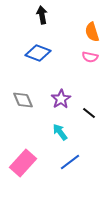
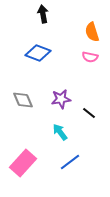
black arrow: moved 1 px right, 1 px up
purple star: rotated 24 degrees clockwise
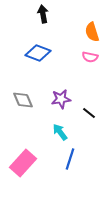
blue line: moved 3 px up; rotated 35 degrees counterclockwise
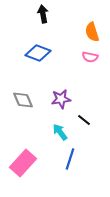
black line: moved 5 px left, 7 px down
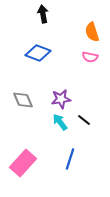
cyan arrow: moved 10 px up
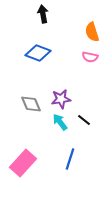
gray diamond: moved 8 px right, 4 px down
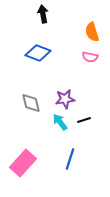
purple star: moved 4 px right
gray diamond: moved 1 px up; rotated 10 degrees clockwise
black line: rotated 56 degrees counterclockwise
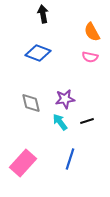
orange semicircle: rotated 12 degrees counterclockwise
black line: moved 3 px right, 1 px down
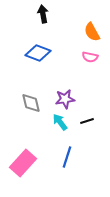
blue line: moved 3 px left, 2 px up
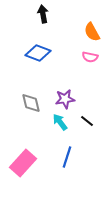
black line: rotated 56 degrees clockwise
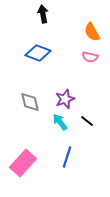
purple star: rotated 12 degrees counterclockwise
gray diamond: moved 1 px left, 1 px up
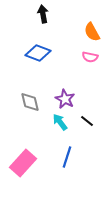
purple star: rotated 24 degrees counterclockwise
